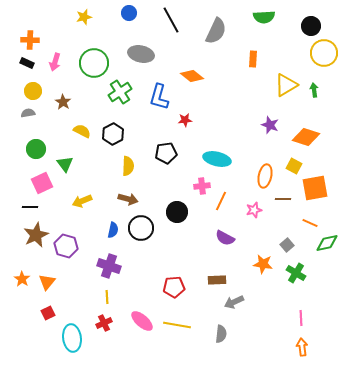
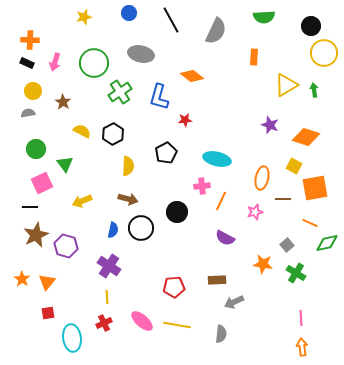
orange rectangle at (253, 59): moved 1 px right, 2 px up
black pentagon at (166, 153): rotated 20 degrees counterclockwise
orange ellipse at (265, 176): moved 3 px left, 2 px down
pink star at (254, 210): moved 1 px right, 2 px down
purple cross at (109, 266): rotated 15 degrees clockwise
red square at (48, 313): rotated 16 degrees clockwise
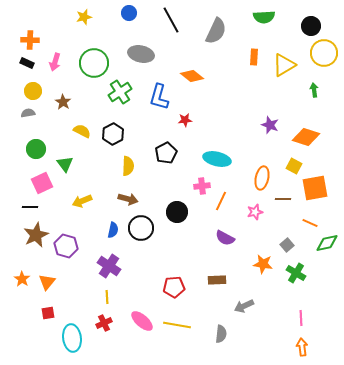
yellow triangle at (286, 85): moved 2 px left, 20 px up
gray arrow at (234, 302): moved 10 px right, 4 px down
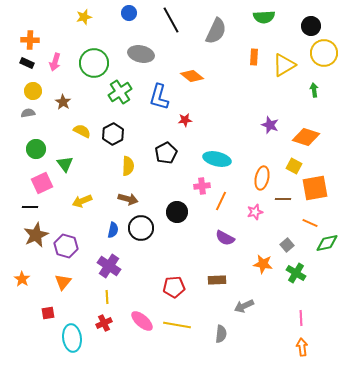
orange triangle at (47, 282): moved 16 px right
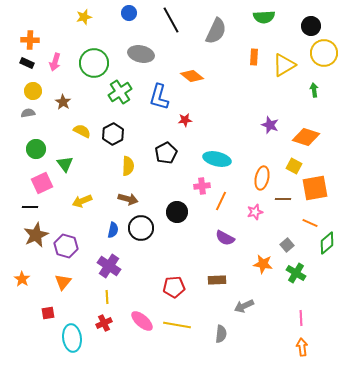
green diamond at (327, 243): rotated 30 degrees counterclockwise
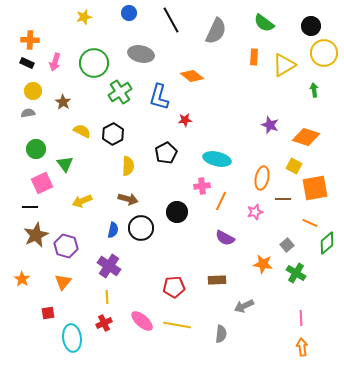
green semicircle at (264, 17): moved 6 px down; rotated 40 degrees clockwise
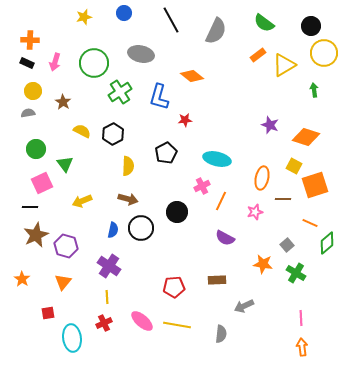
blue circle at (129, 13): moved 5 px left
orange rectangle at (254, 57): moved 4 px right, 2 px up; rotated 49 degrees clockwise
pink cross at (202, 186): rotated 21 degrees counterclockwise
orange square at (315, 188): moved 3 px up; rotated 8 degrees counterclockwise
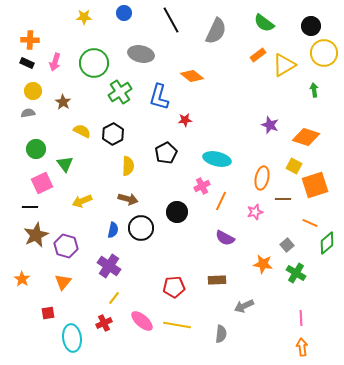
yellow star at (84, 17): rotated 14 degrees clockwise
yellow line at (107, 297): moved 7 px right, 1 px down; rotated 40 degrees clockwise
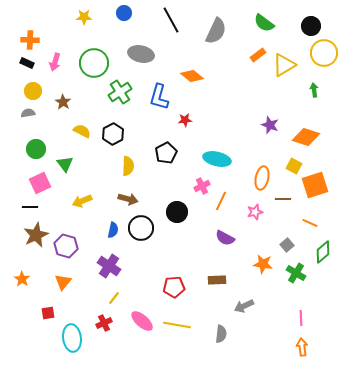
pink square at (42, 183): moved 2 px left
green diamond at (327, 243): moved 4 px left, 9 px down
